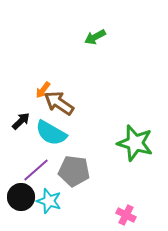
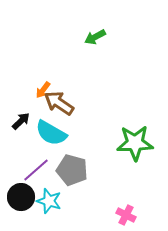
green star: rotated 18 degrees counterclockwise
gray pentagon: moved 2 px left, 1 px up; rotated 8 degrees clockwise
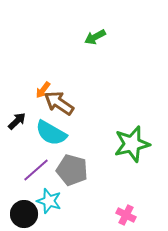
black arrow: moved 4 px left
green star: moved 3 px left, 1 px down; rotated 12 degrees counterclockwise
black circle: moved 3 px right, 17 px down
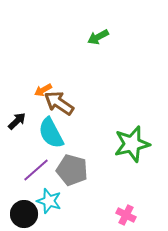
green arrow: moved 3 px right
orange arrow: rotated 24 degrees clockwise
cyan semicircle: rotated 32 degrees clockwise
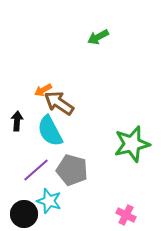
black arrow: rotated 42 degrees counterclockwise
cyan semicircle: moved 1 px left, 2 px up
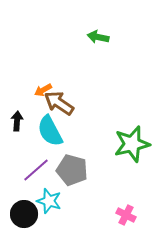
green arrow: rotated 40 degrees clockwise
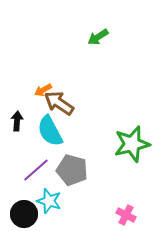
green arrow: rotated 45 degrees counterclockwise
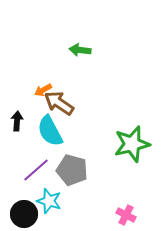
green arrow: moved 18 px left, 13 px down; rotated 40 degrees clockwise
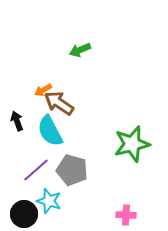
green arrow: rotated 30 degrees counterclockwise
black arrow: rotated 24 degrees counterclockwise
pink cross: rotated 24 degrees counterclockwise
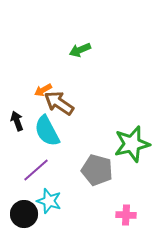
cyan semicircle: moved 3 px left
gray pentagon: moved 25 px right
